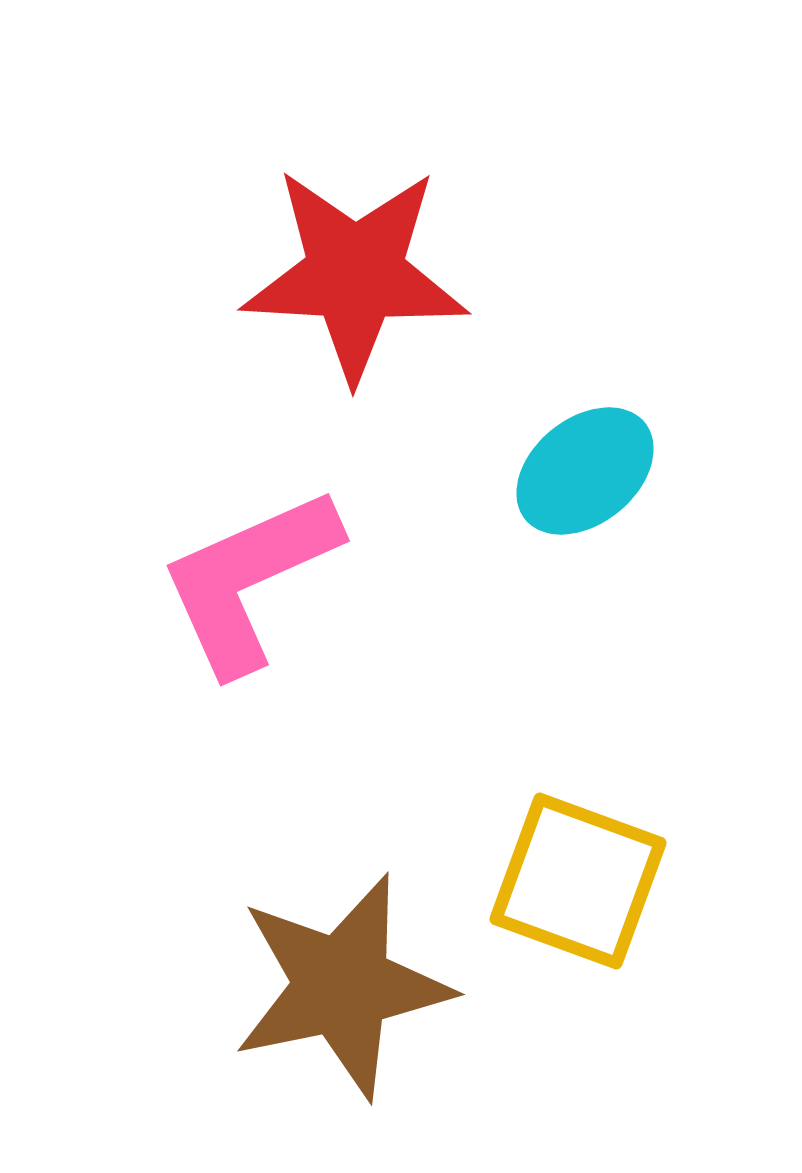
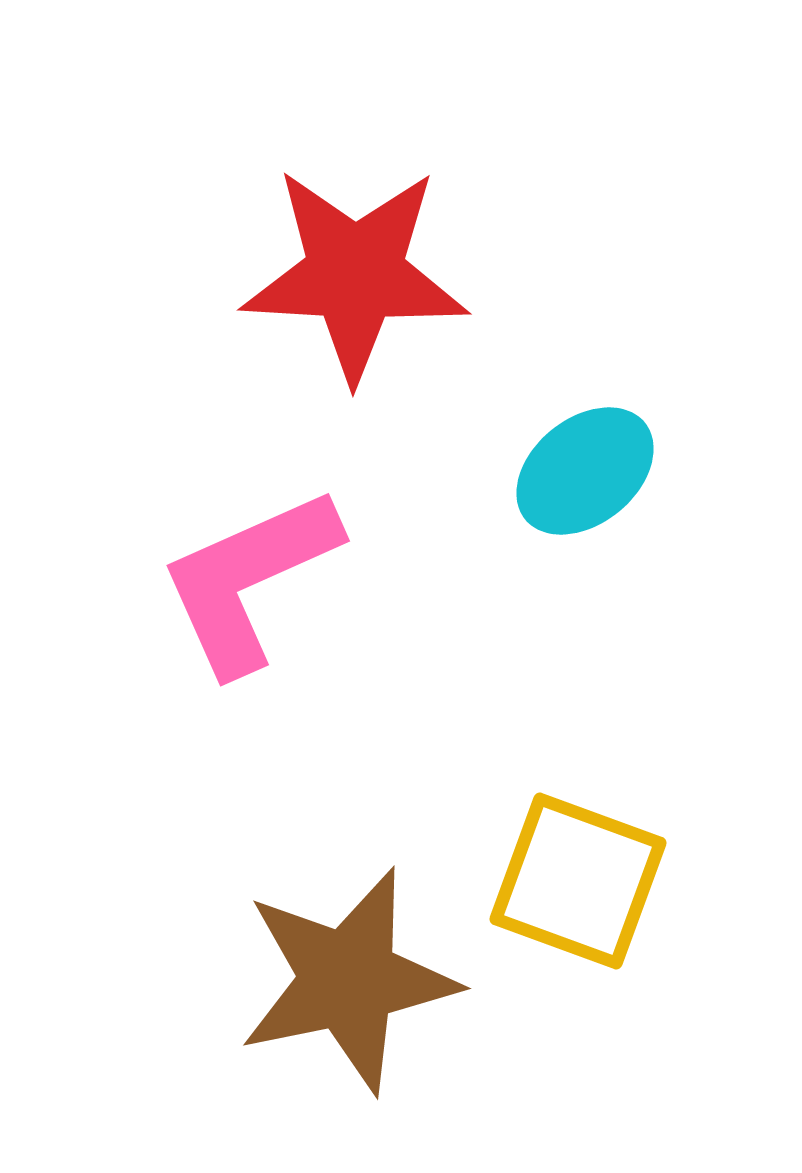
brown star: moved 6 px right, 6 px up
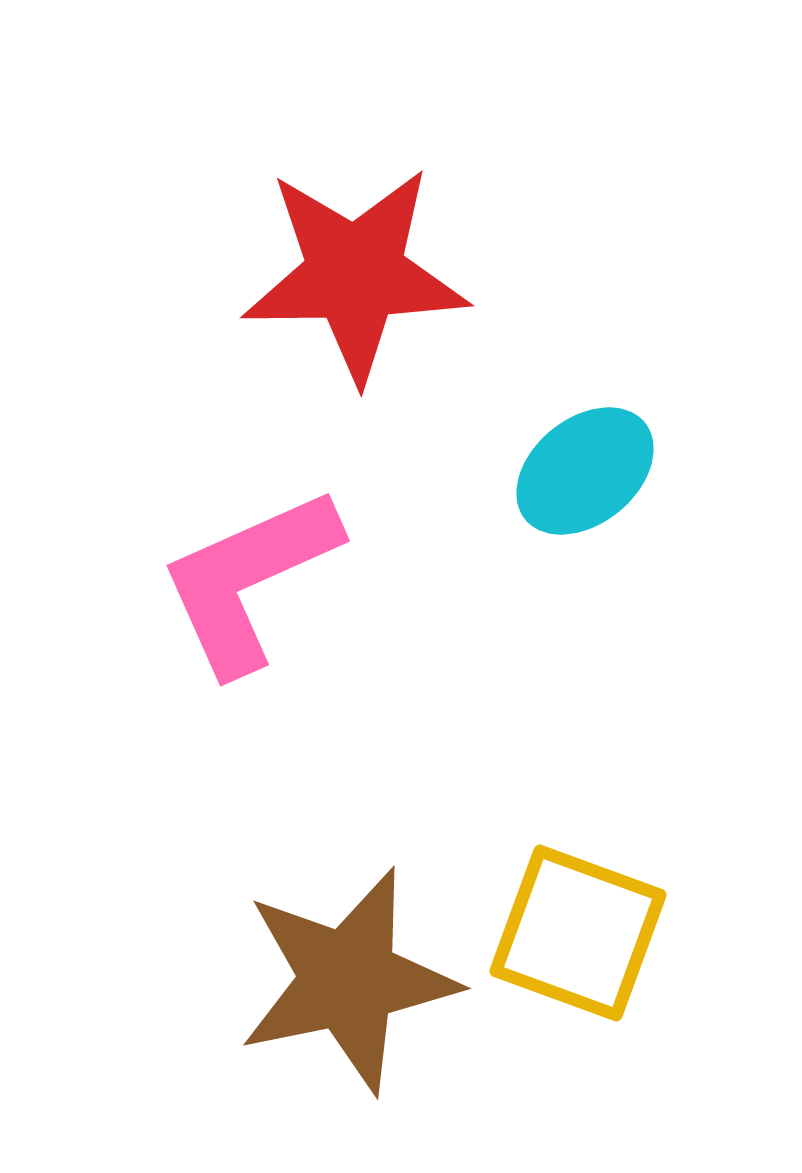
red star: rotated 4 degrees counterclockwise
yellow square: moved 52 px down
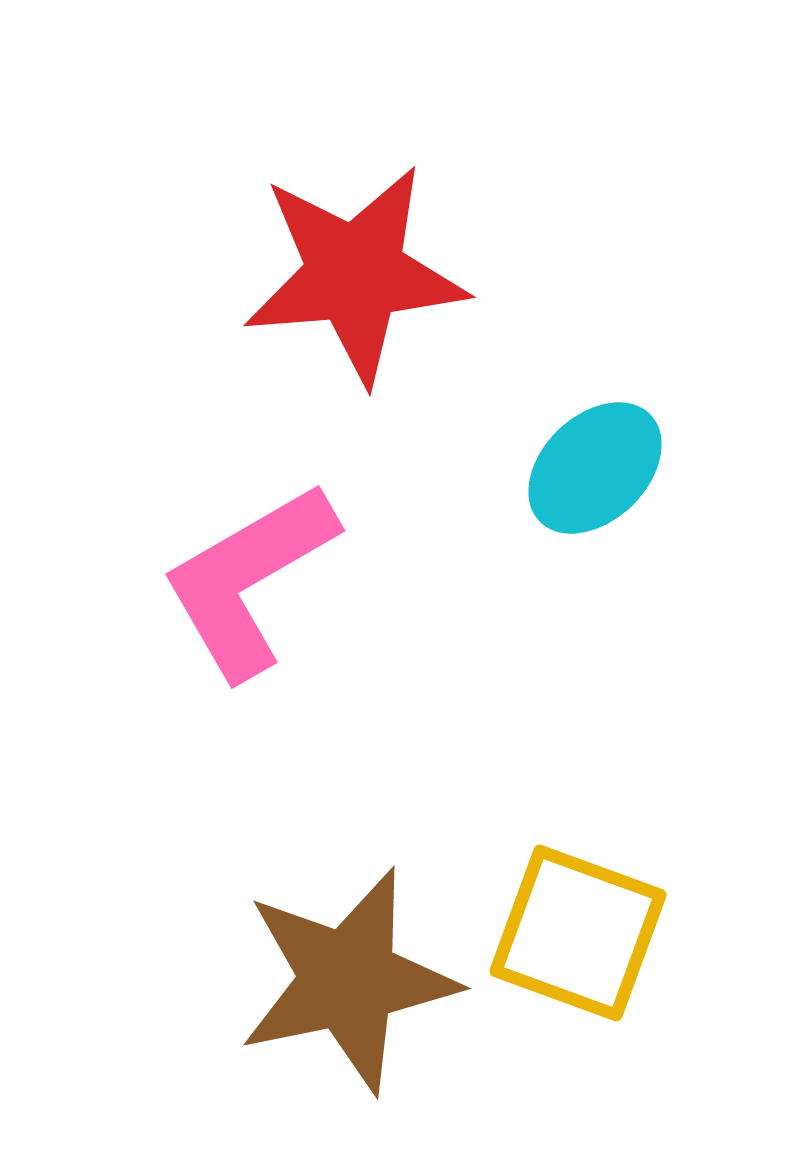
red star: rotated 4 degrees counterclockwise
cyan ellipse: moved 10 px right, 3 px up; rotated 5 degrees counterclockwise
pink L-shape: rotated 6 degrees counterclockwise
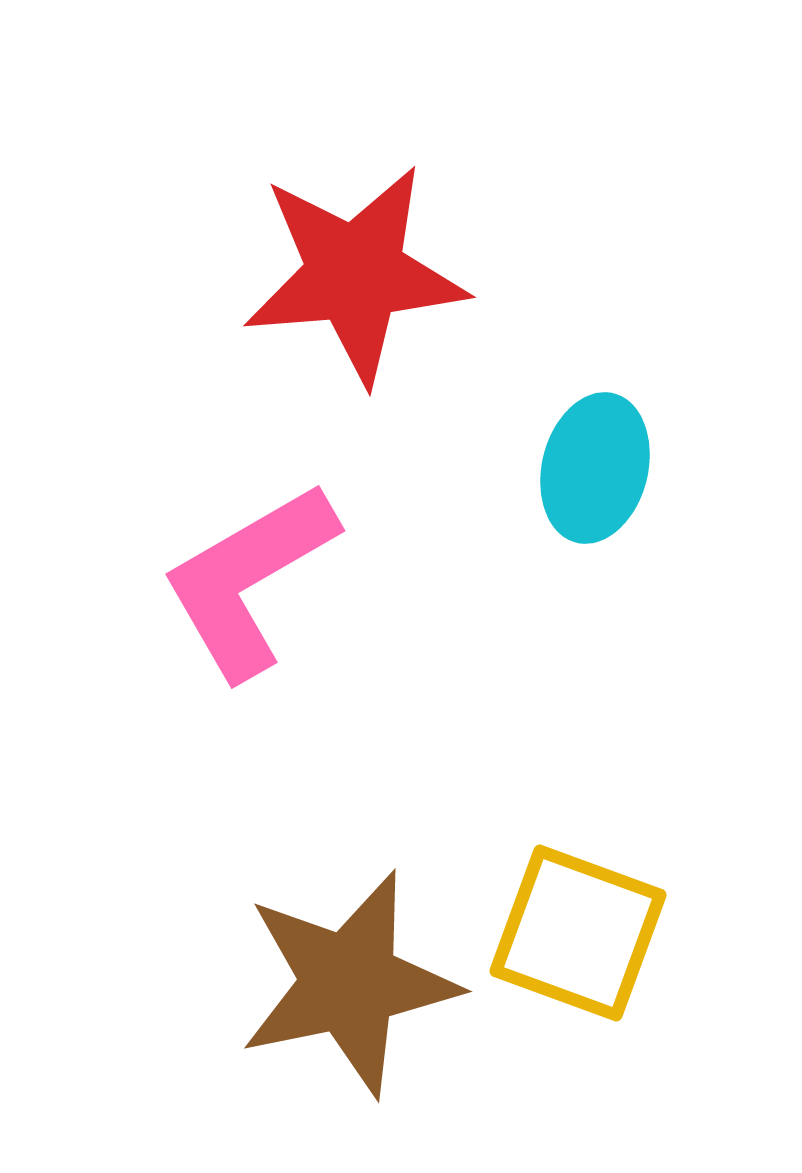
cyan ellipse: rotated 32 degrees counterclockwise
brown star: moved 1 px right, 3 px down
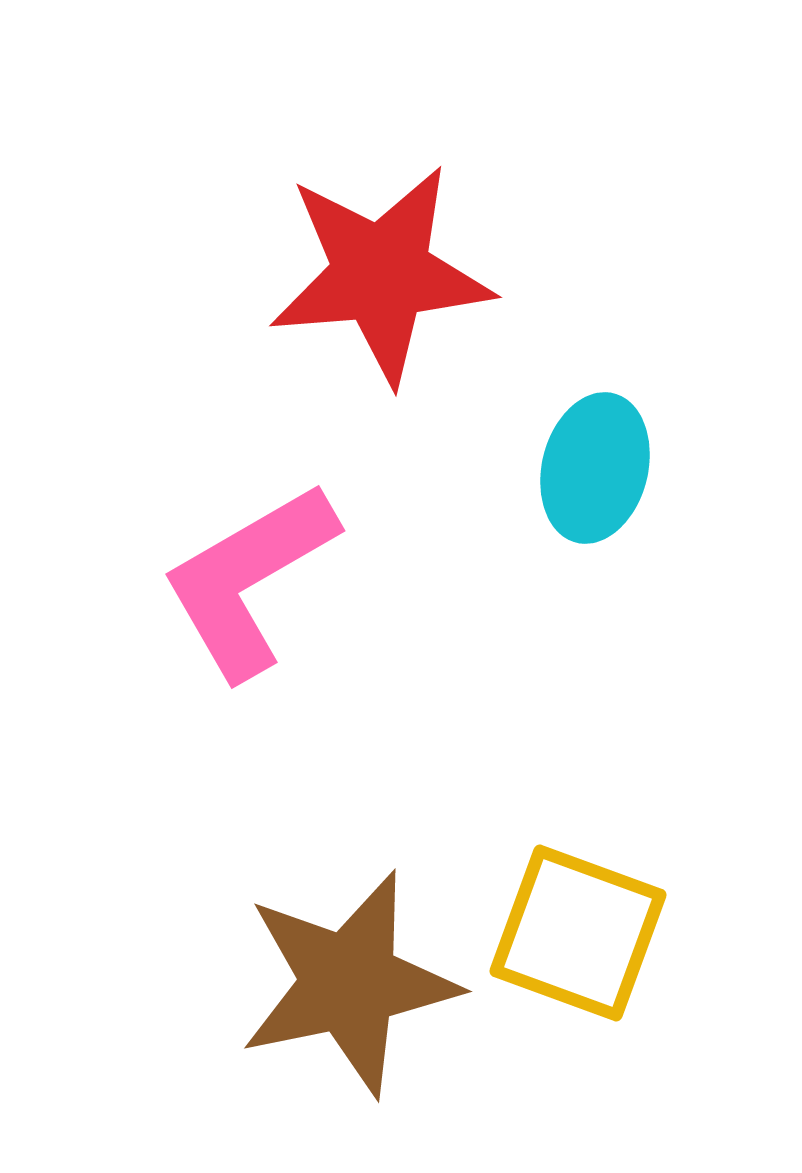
red star: moved 26 px right
